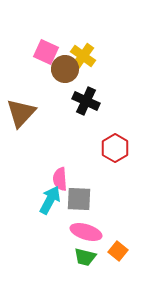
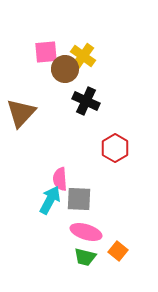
pink square: rotated 30 degrees counterclockwise
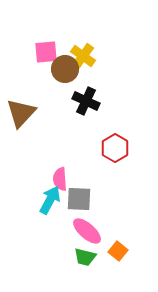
pink ellipse: moved 1 px right, 1 px up; rotated 24 degrees clockwise
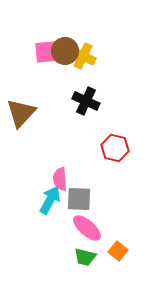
yellow cross: rotated 10 degrees counterclockwise
brown circle: moved 18 px up
red hexagon: rotated 16 degrees counterclockwise
pink ellipse: moved 3 px up
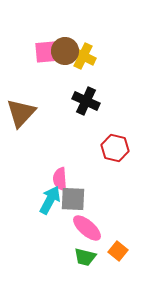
gray square: moved 6 px left
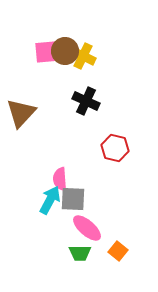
green trapezoid: moved 5 px left, 4 px up; rotated 15 degrees counterclockwise
